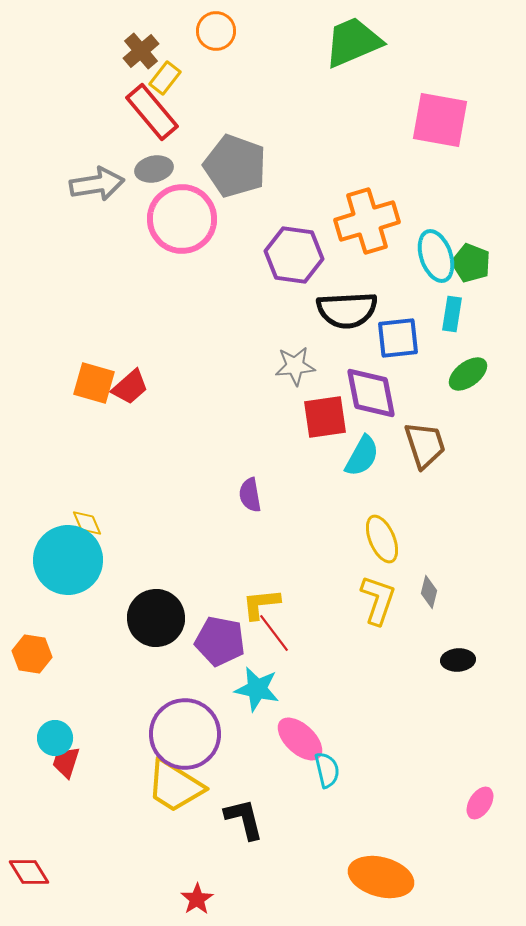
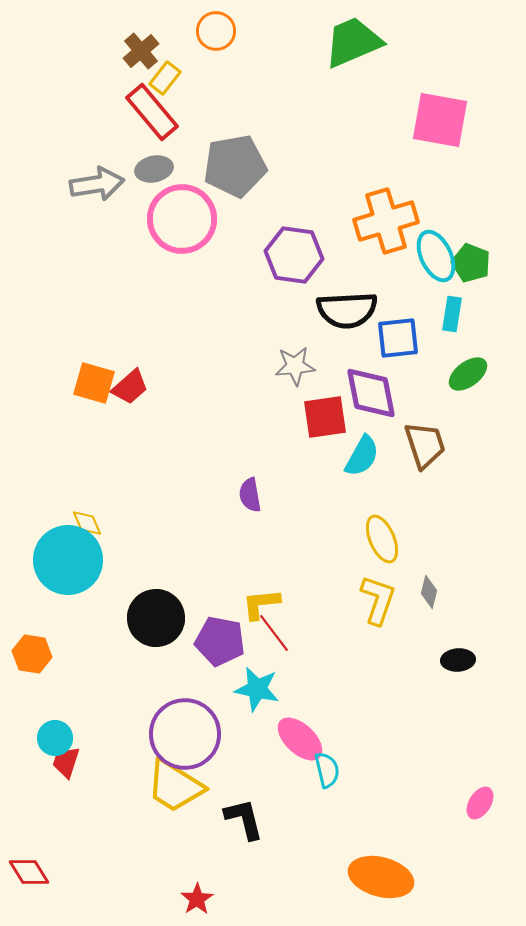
gray pentagon at (235, 166): rotated 30 degrees counterclockwise
orange cross at (367, 221): moved 19 px right
cyan ellipse at (436, 256): rotated 6 degrees counterclockwise
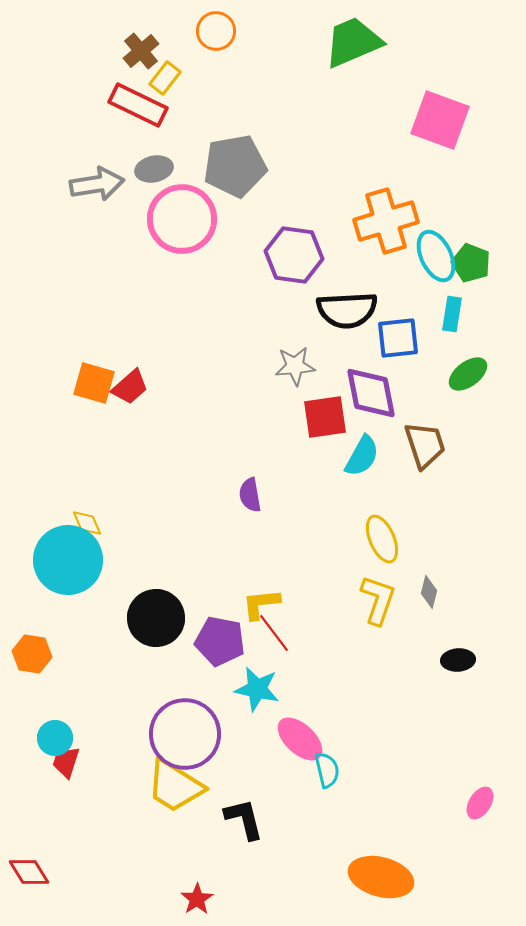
red rectangle at (152, 112): moved 14 px left, 7 px up; rotated 24 degrees counterclockwise
pink square at (440, 120): rotated 10 degrees clockwise
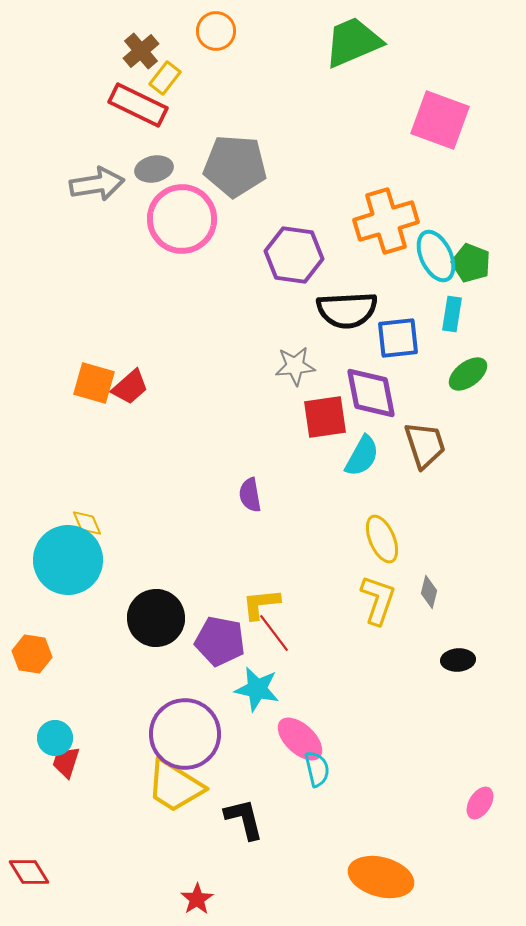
gray pentagon at (235, 166): rotated 14 degrees clockwise
cyan semicircle at (327, 770): moved 10 px left, 1 px up
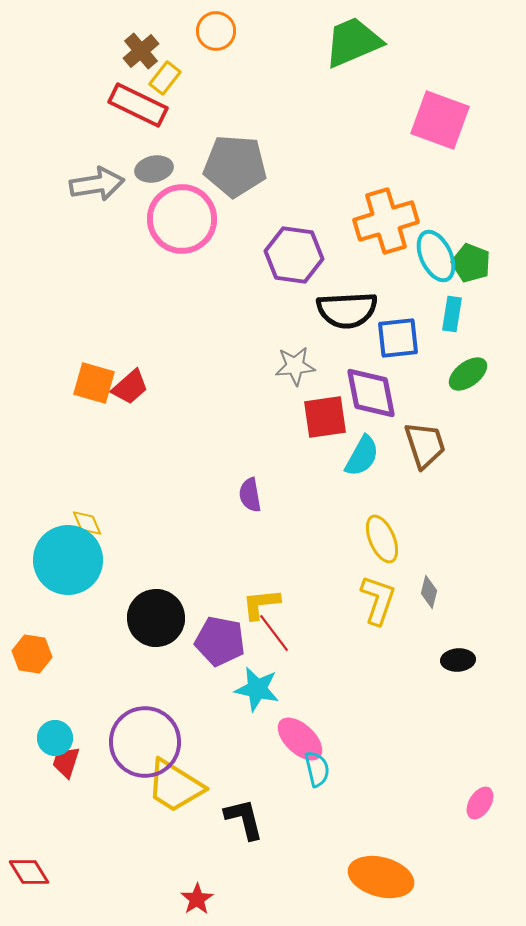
purple circle at (185, 734): moved 40 px left, 8 px down
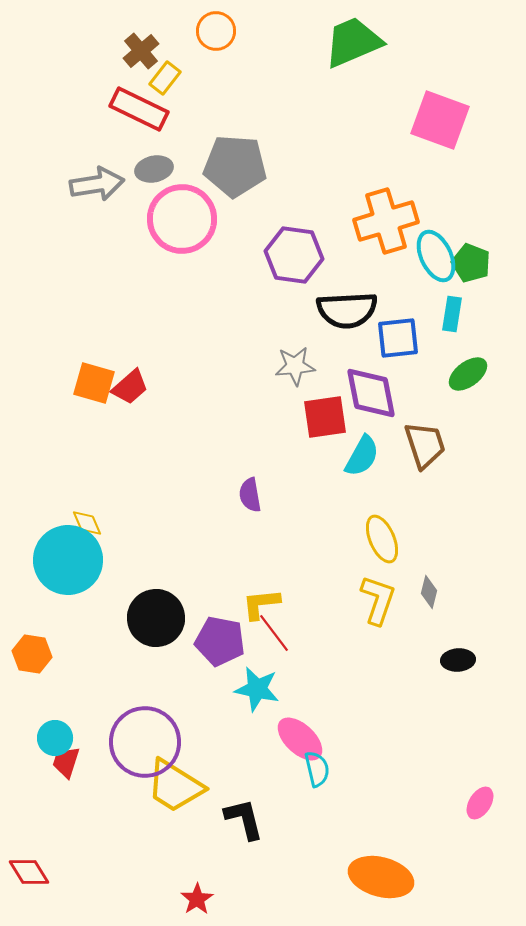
red rectangle at (138, 105): moved 1 px right, 4 px down
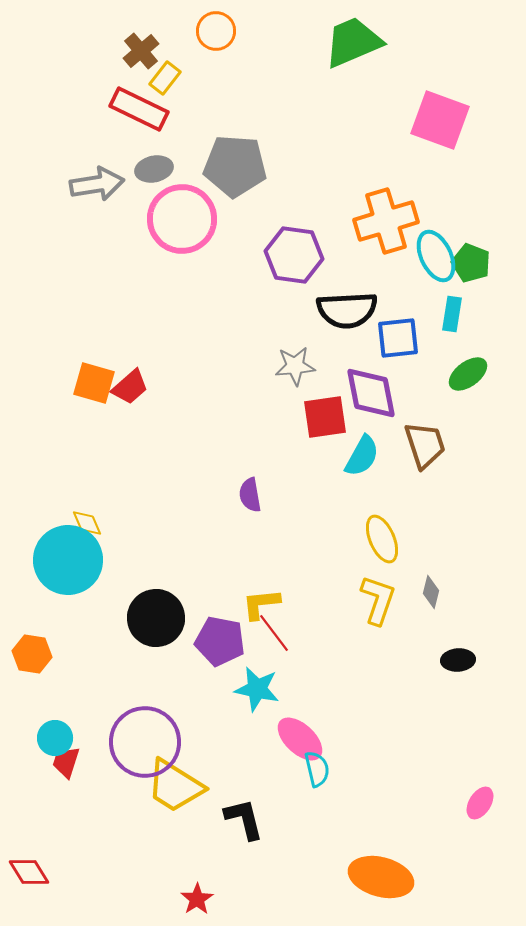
gray diamond at (429, 592): moved 2 px right
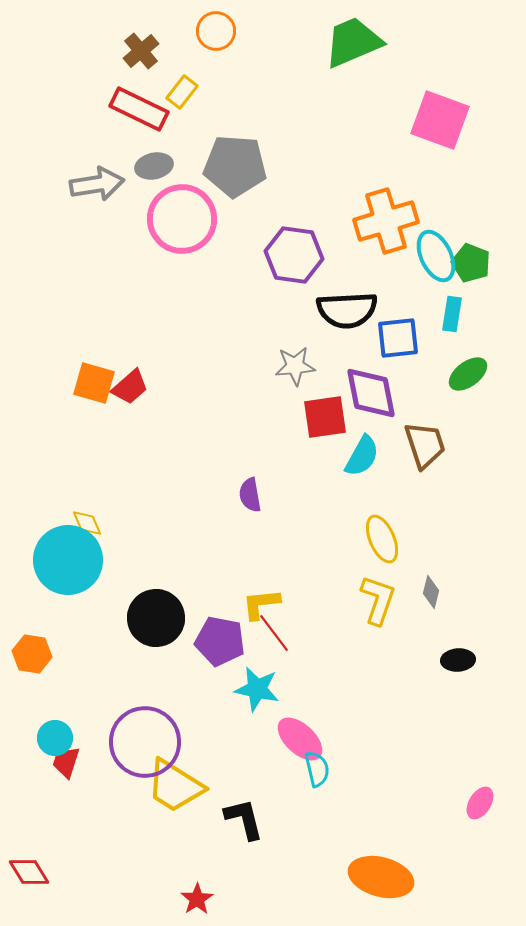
yellow rectangle at (165, 78): moved 17 px right, 14 px down
gray ellipse at (154, 169): moved 3 px up
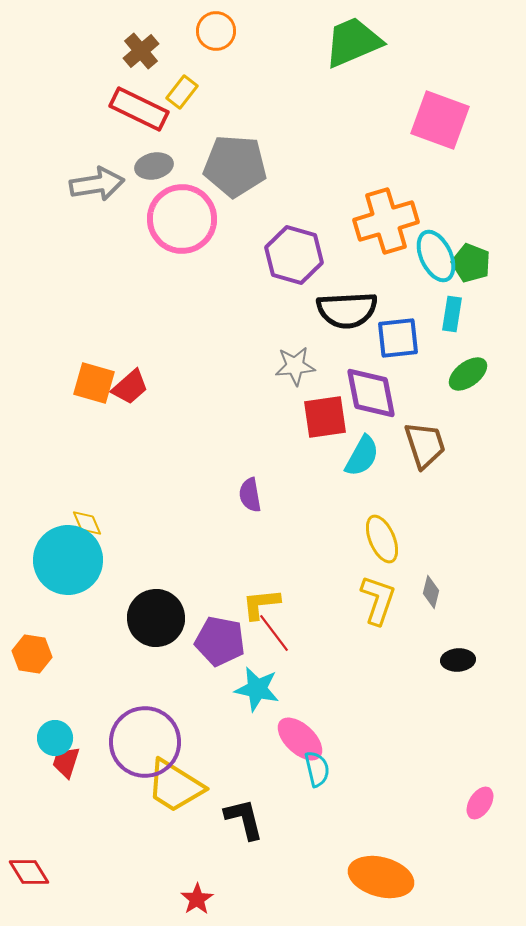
purple hexagon at (294, 255): rotated 8 degrees clockwise
